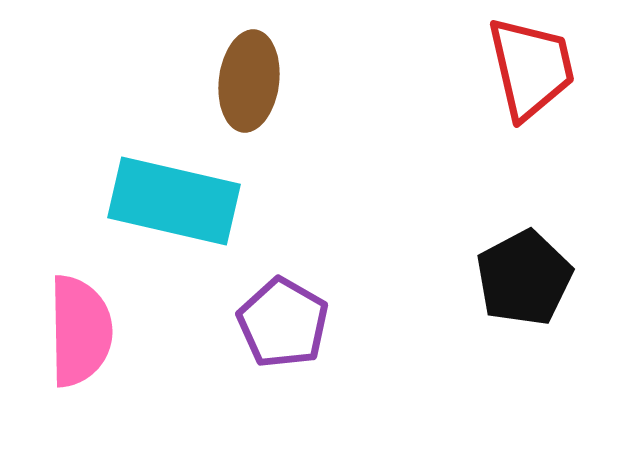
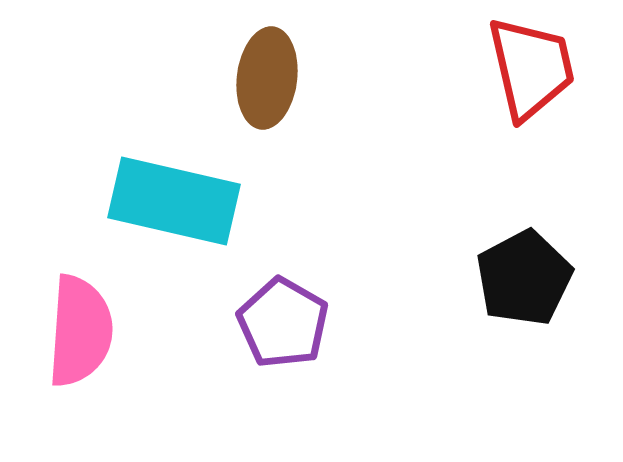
brown ellipse: moved 18 px right, 3 px up
pink semicircle: rotated 5 degrees clockwise
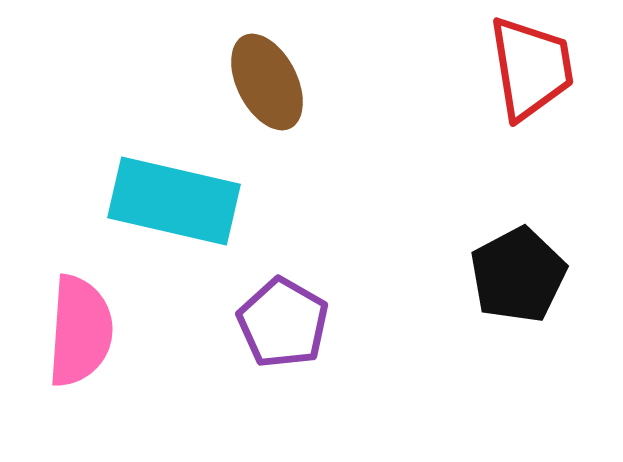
red trapezoid: rotated 4 degrees clockwise
brown ellipse: moved 4 px down; rotated 34 degrees counterclockwise
black pentagon: moved 6 px left, 3 px up
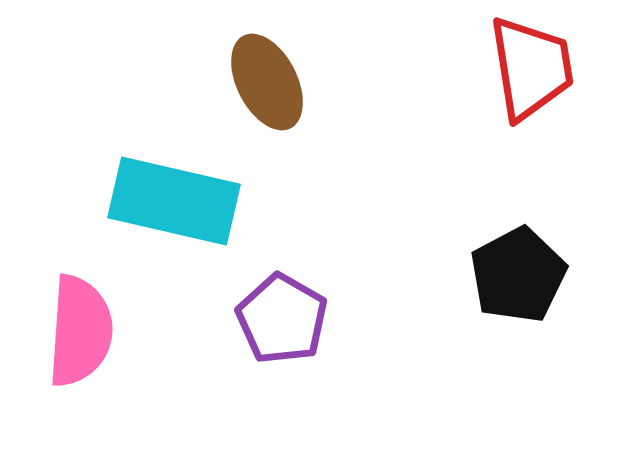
purple pentagon: moved 1 px left, 4 px up
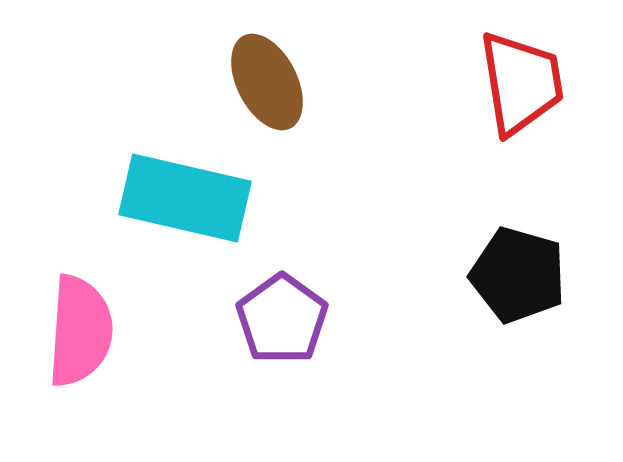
red trapezoid: moved 10 px left, 15 px down
cyan rectangle: moved 11 px right, 3 px up
black pentagon: rotated 28 degrees counterclockwise
purple pentagon: rotated 6 degrees clockwise
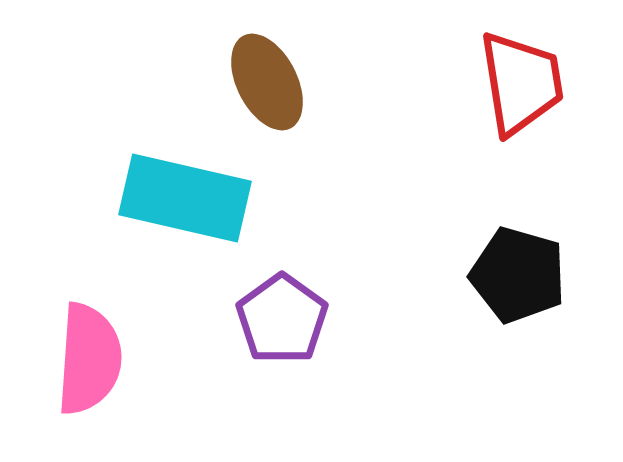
pink semicircle: moved 9 px right, 28 px down
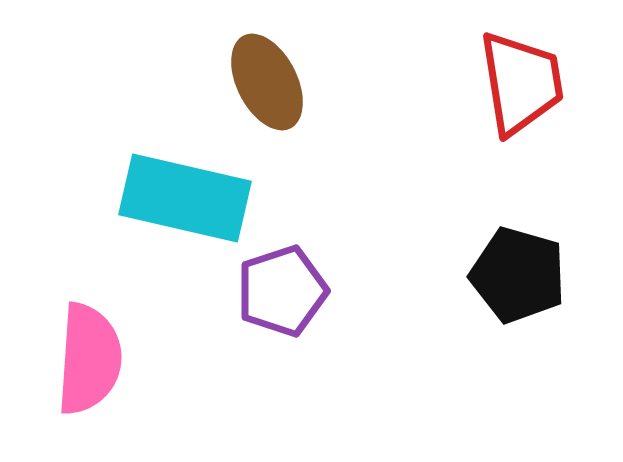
purple pentagon: moved 28 px up; rotated 18 degrees clockwise
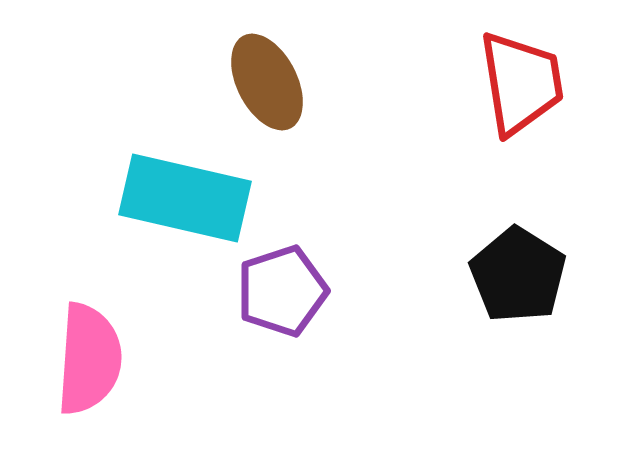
black pentagon: rotated 16 degrees clockwise
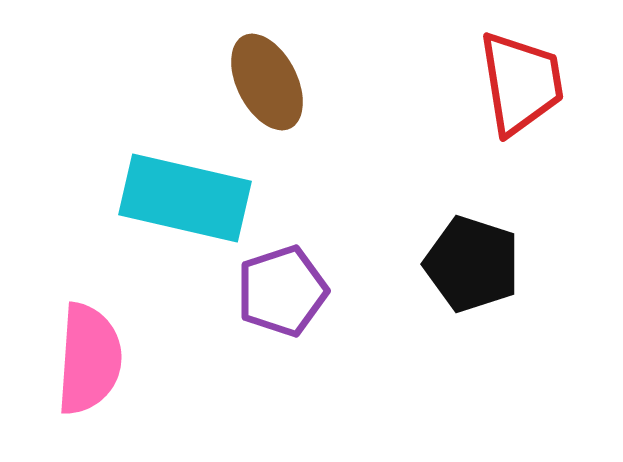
black pentagon: moved 46 px left, 11 px up; rotated 14 degrees counterclockwise
